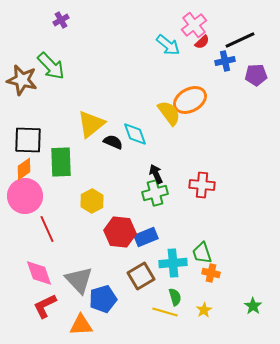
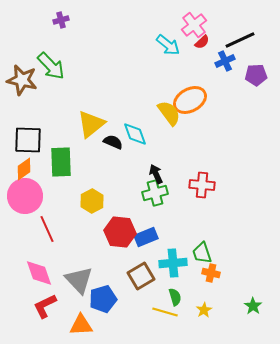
purple cross: rotated 14 degrees clockwise
blue cross: rotated 12 degrees counterclockwise
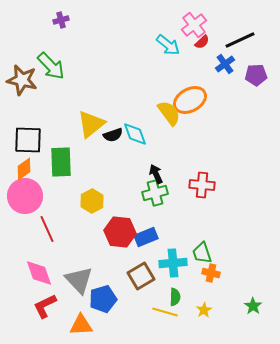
blue cross: moved 3 px down; rotated 12 degrees counterclockwise
black semicircle: moved 7 px up; rotated 138 degrees clockwise
green semicircle: rotated 18 degrees clockwise
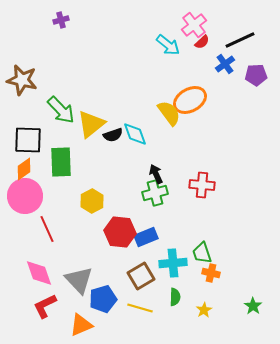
green arrow: moved 10 px right, 44 px down
yellow line: moved 25 px left, 4 px up
orange triangle: rotated 20 degrees counterclockwise
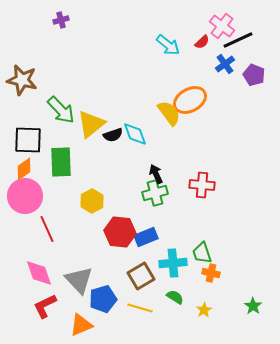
pink cross: moved 28 px right, 1 px down; rotated 15 degrees counterclockwise
black line: moved 2 px left
purple pentagon: moved 2 px left; rotated 25 degrees clockwise
green semicircle: rotated 60 degrees counterclockwise
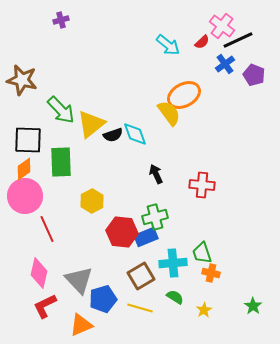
orange ellipse: moved 6 px left, 5 px up
green cross: moved 24 px down
red hexagon: moved 2 px right
pink diamond: rotated 32 degrees clockwise
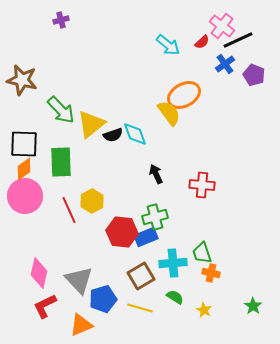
black square: moved 4 px left, 4 px down
red line: moved 22 px right, 19 px up
yellow star: rotated 14 degrees counterclockwise
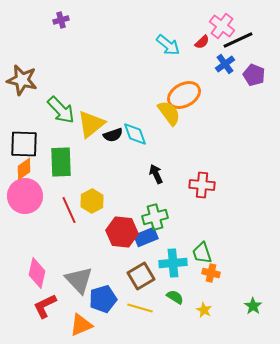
pink diamond: moved 2 px left
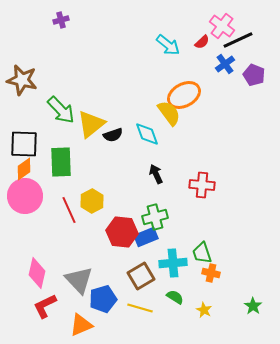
cyan diamond: moved 12 px right
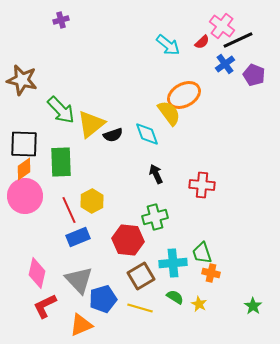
red hexagon: moved 6 px right, 8 px down
blue rectangle: moved 68 px left
yellow star: moved 5 px left, 6 px up
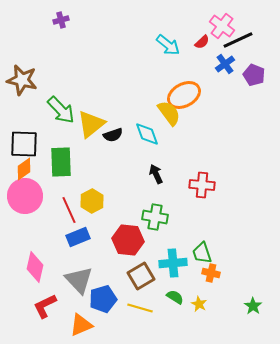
green cross: rotated 25 degrees clockwise
pink diamond: moved 2 px left, 6 px up
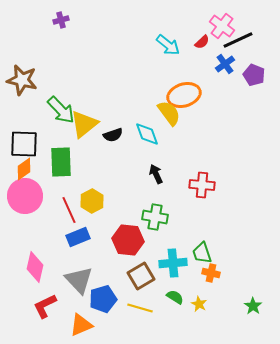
orange ellipse: rotated 12 degrees clockwise
yellow triangle: moved 7 px left
